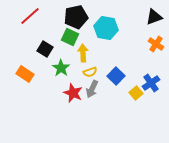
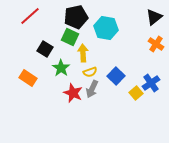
black triangle: rotated 18 degrees counterclockwise
orange rectangle: moved 3 px right, 4 px down
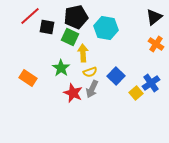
black square: moved 2 px right, 22 px up; rotated 21 degrees counterclockwise
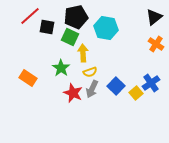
blue square: moved 10 px down
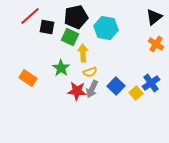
red star: moved 4 px right, 2 px up; rotated 18 degrees counterclockwise
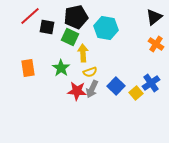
orange rectangle: moved 10 px up; rotated 48 degrees clockwise
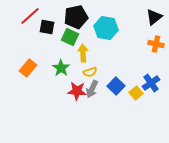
orange cross: rotated 21 degrees counterclockwise
orange rectangle: rotated 48 degrees clockwise
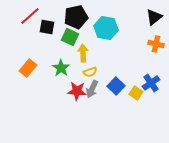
yellow square: rotated 16 degrees counterclockwise
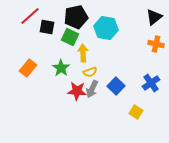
yellow square: moved 19 px down
